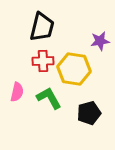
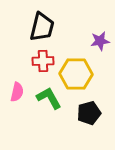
yellow hexagon: moved 2 px right, 5 px down; rotated 8 degrees counterclockwise
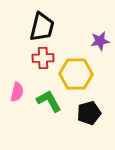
red cross: moved 3 px up
green L-shape: moved 3 px down
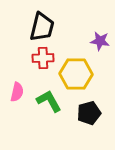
purple star: rotated 18 degrees clockwise
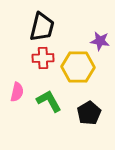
yellow hexagon: moved 2 px right, 7 px up
black pentagon: rotated 15 degrees counterclockwise
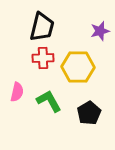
purple star: moved 10 px up; rotated 24 degrees counterclockwise
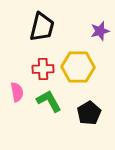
red cross: moved 11 px down
pink semicircle: rotated 24 degrees counterclockwise
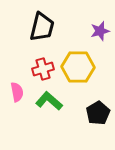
red cross: rotated 15 degrees counterclockwise
green L-shape: rotated 20 degrees counterclockwise
black pentagon: moved 9 px right
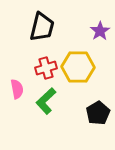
purple star: rotated 18 degrees counterclockwise
red cross: moved 3 px right, 1 px up
pink semicircle: moved 3 px up
green L-shape: moved 3 px left; rotated 84 degrees counterclockwise
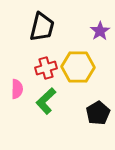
pink semicircle: rotated 12 degrees clockwise
